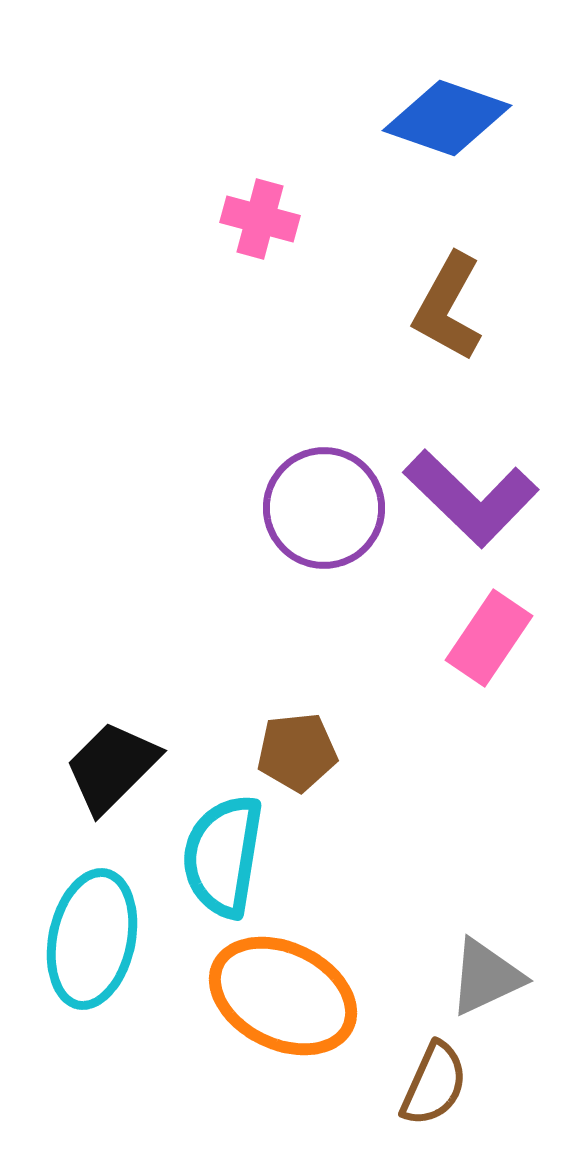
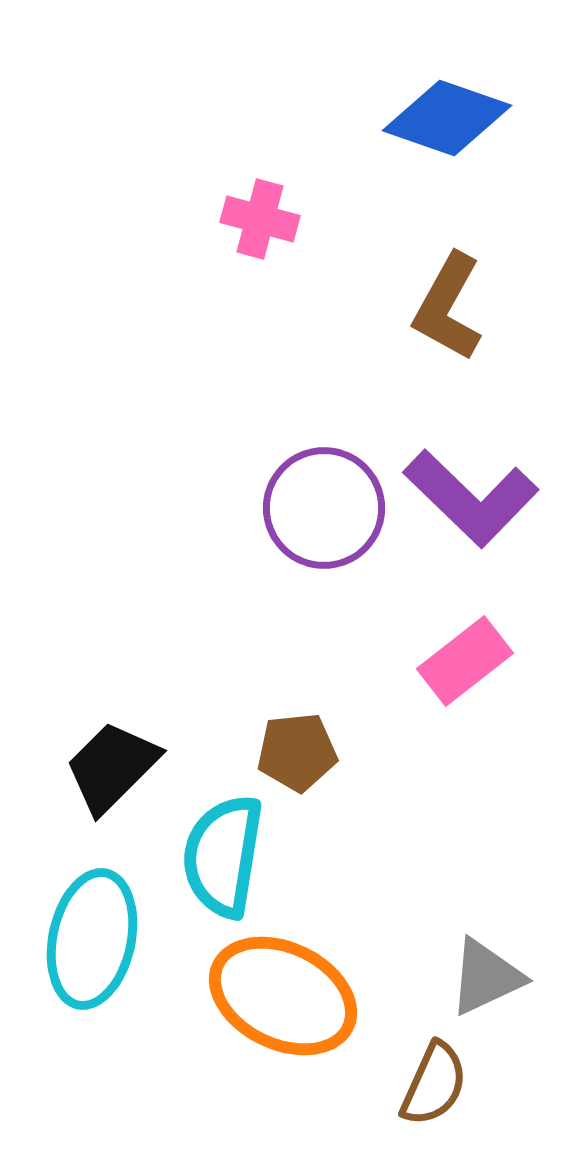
pink rectangle: moved 24 px left, 23 px down; rotated 18 degrees clockwise
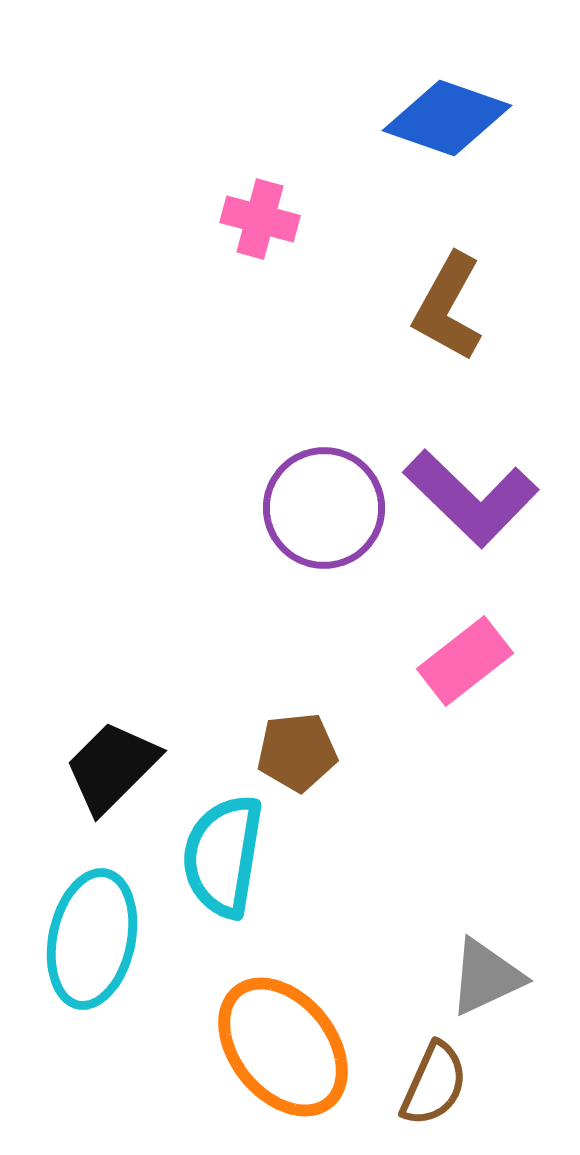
orange ellipse: moved 51 px down; rotated 25 degrees clockwise
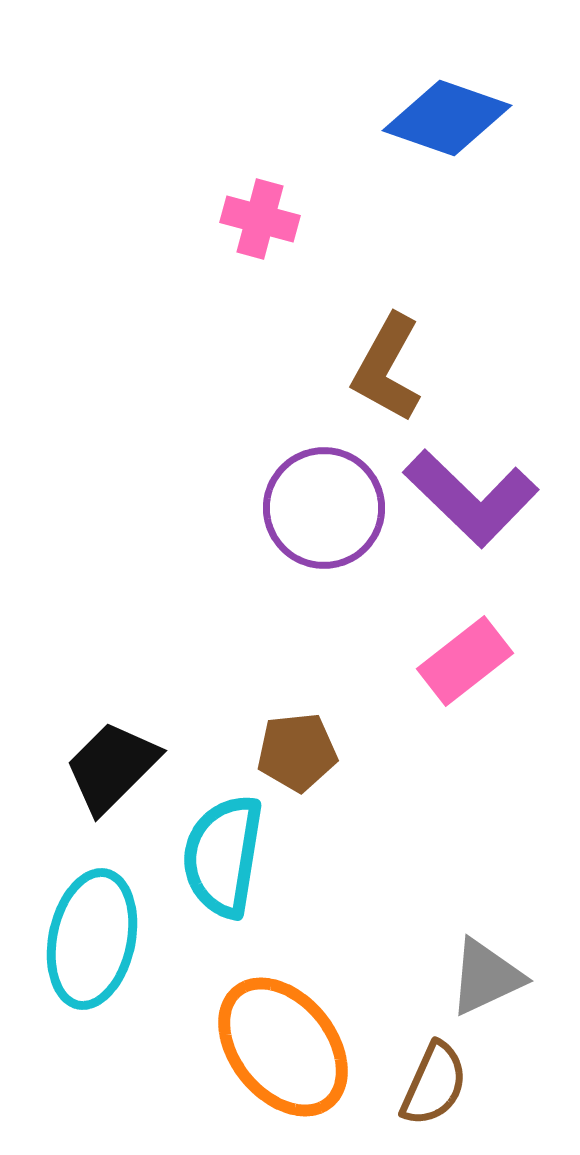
brown L-shape: moved 61 px left, 61 px down
